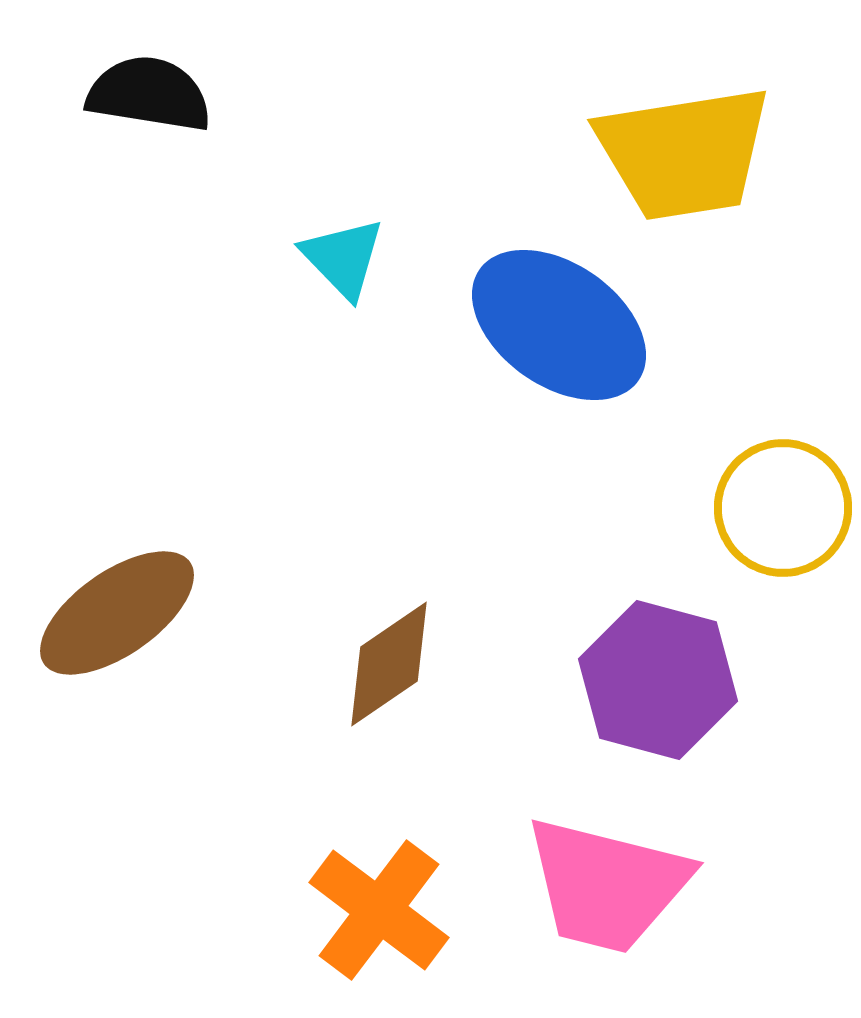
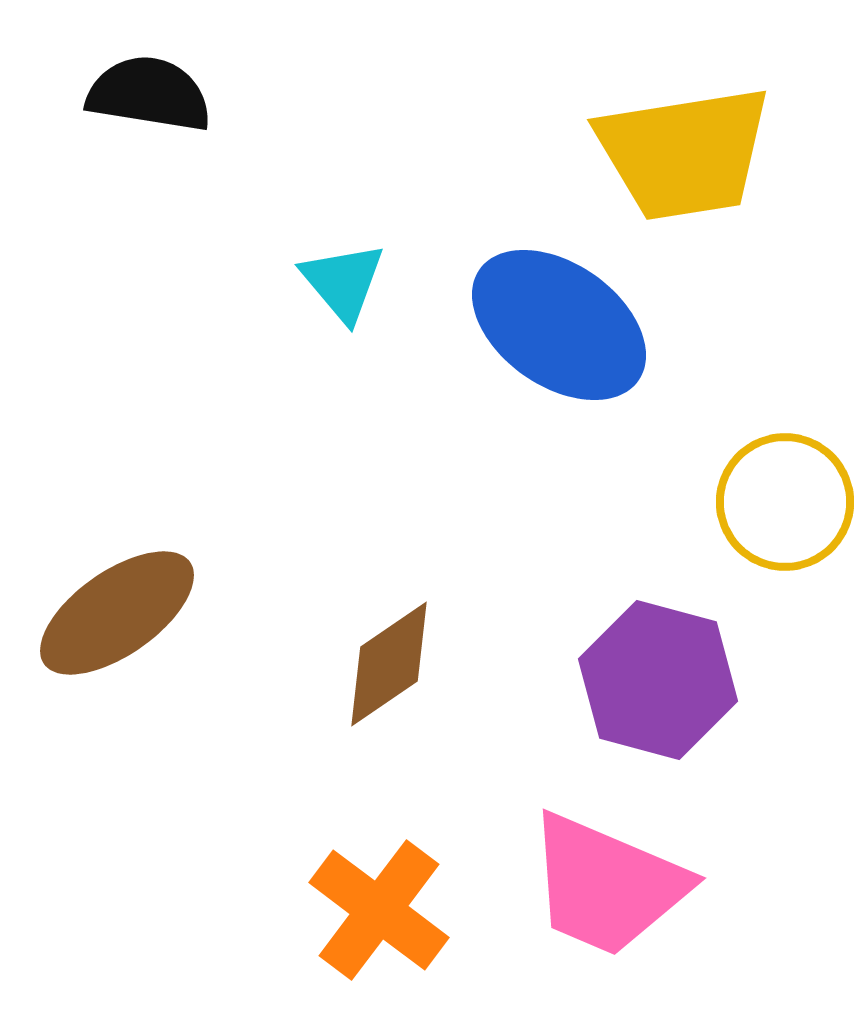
cyan triangle: moved 24 px down; rotated 4 degrees clockwise
yellow circle: moved 2 px right, 6 px up
pink trapezoid: rotated 9 degrees clockwise
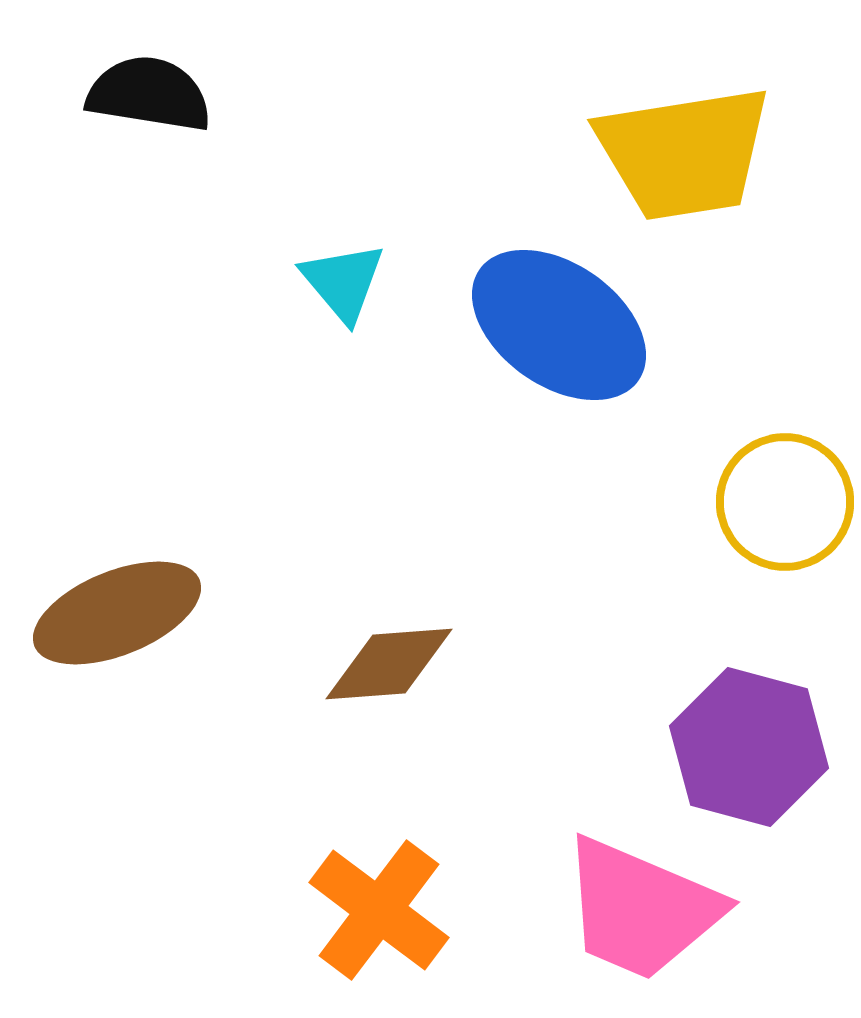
brown ellipse: rotated 13 degrees clockwise
brown diamond: rotated 30 degrees clockwise
purple hexagon: moved 91 px right, 67 px down
pink trapezoid: moved 34 px right, 24 px down
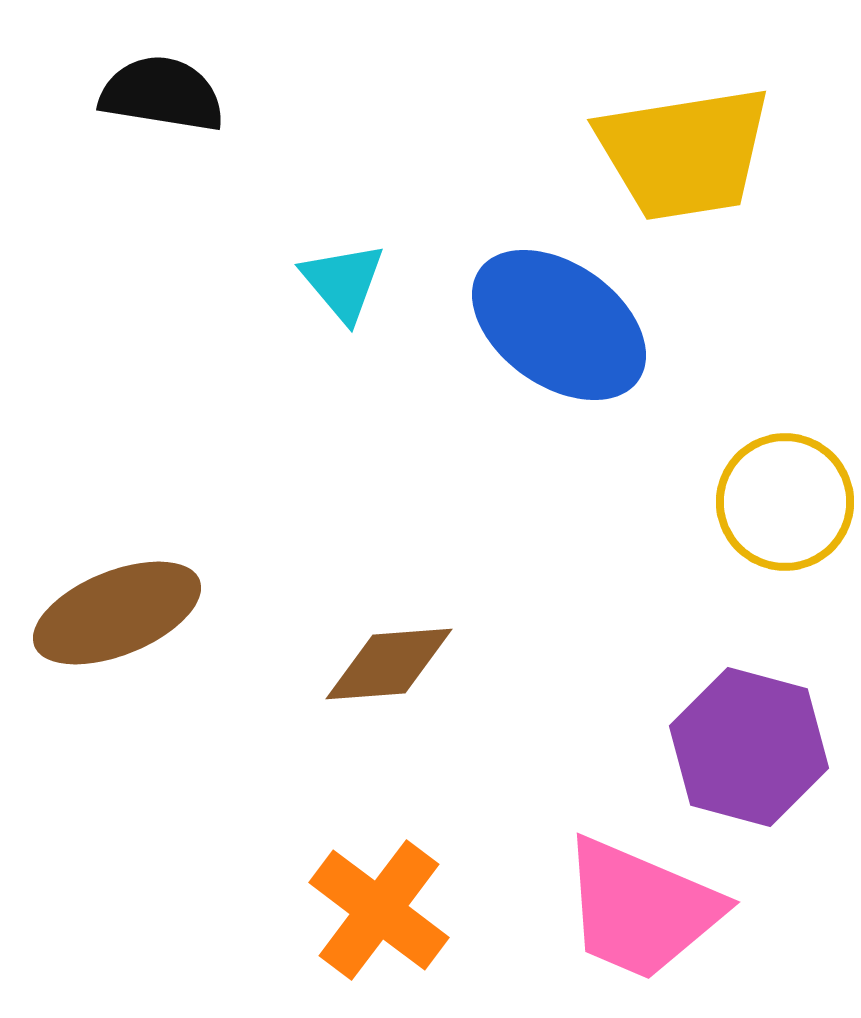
black semicircle: moved 13 px right
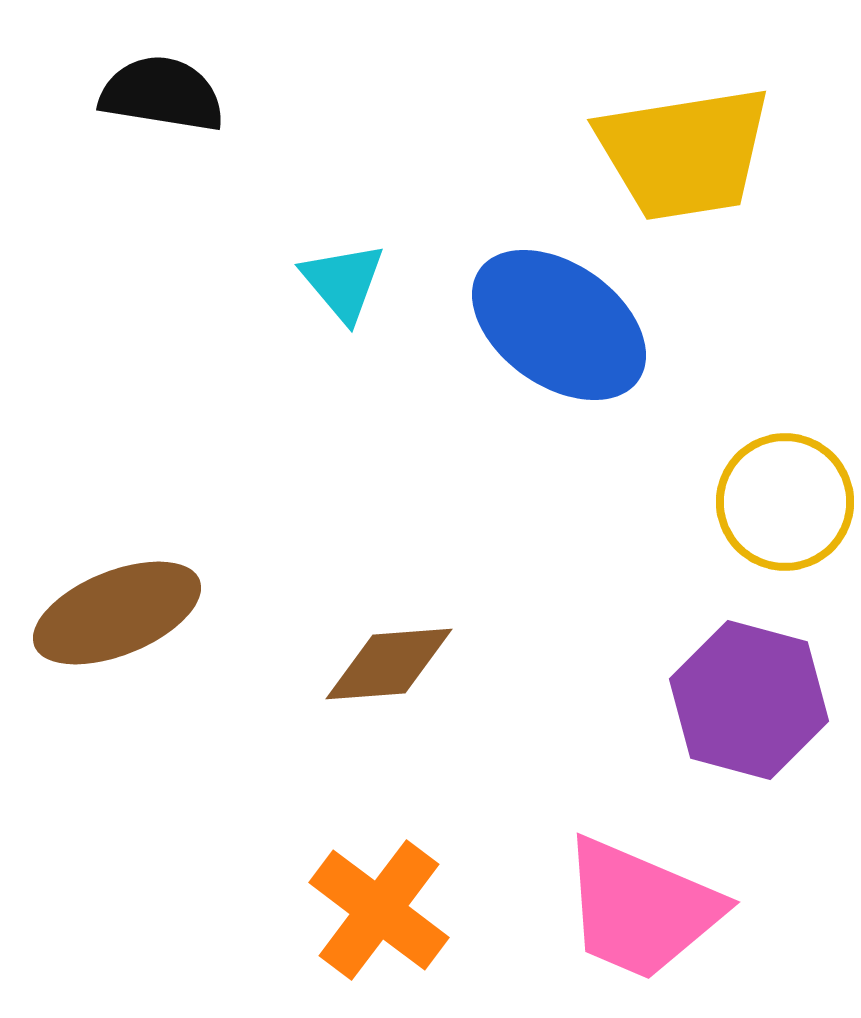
purple hexagon: moved 47 px up
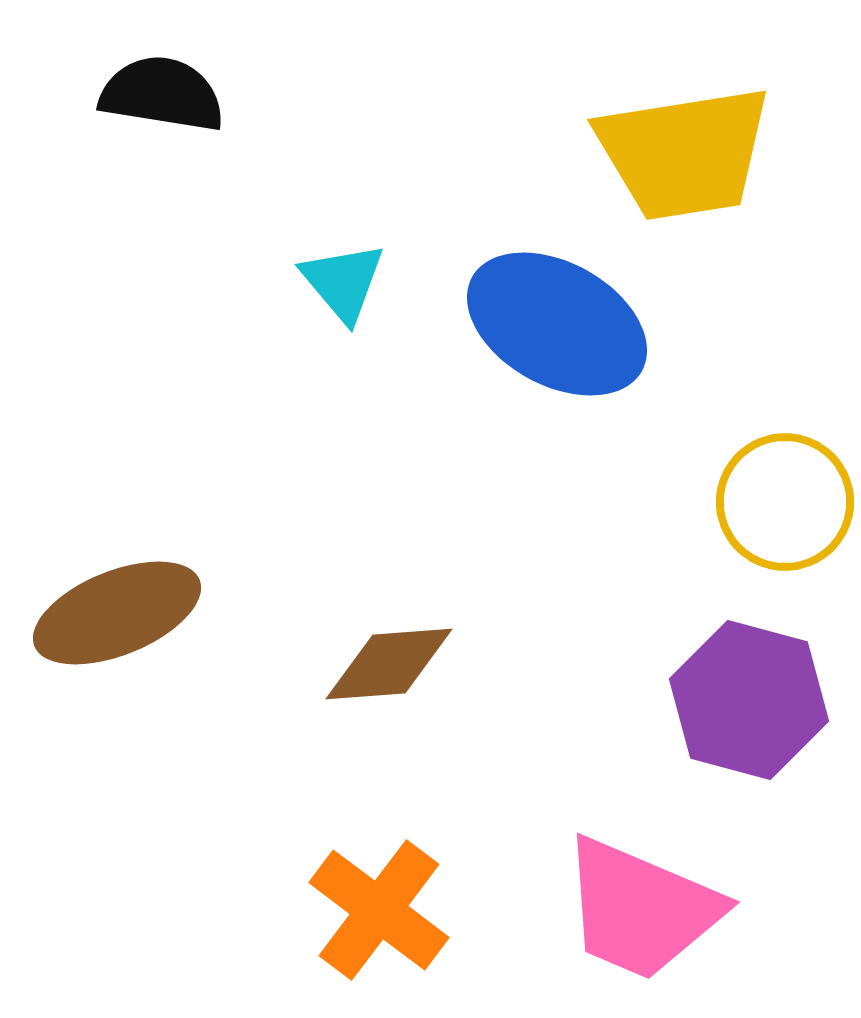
blue ellipse: moved 2 px left, 1 px up; rotated 6 degrees counterclockwise
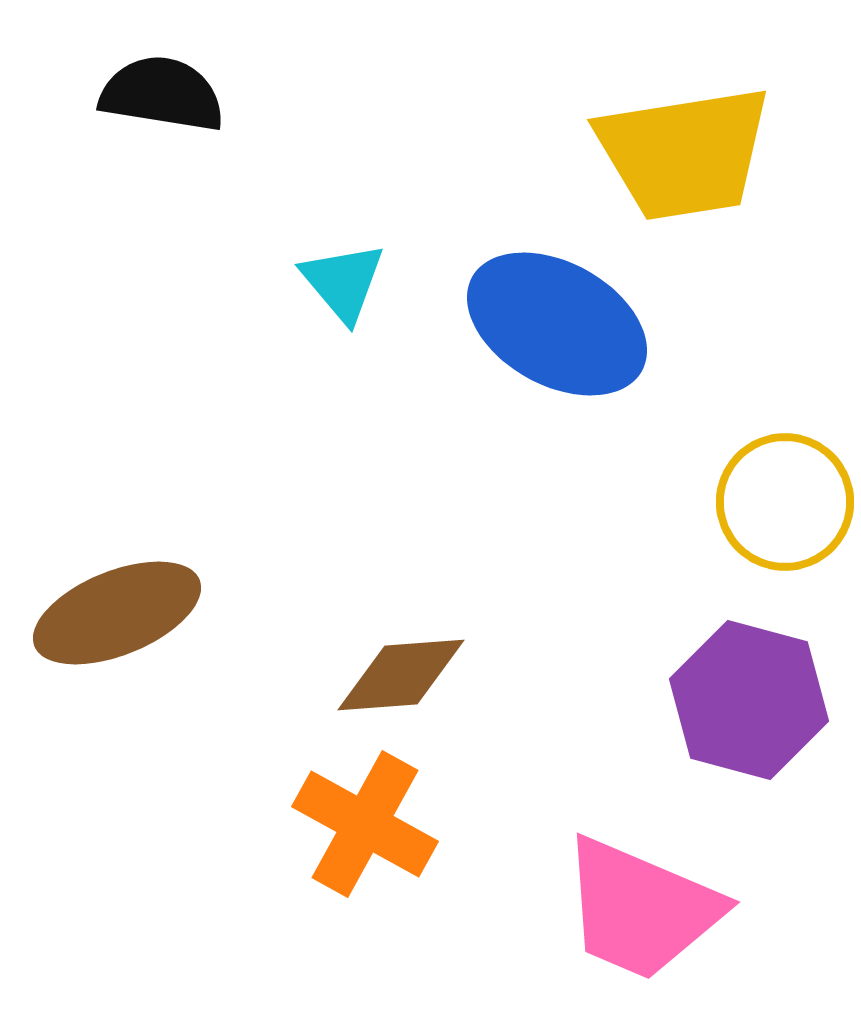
brown diamond: moved 12 px right, 11 px down
orange cross: moved 14 px left, 86 px up; rotated 8 degrees counterclockwise
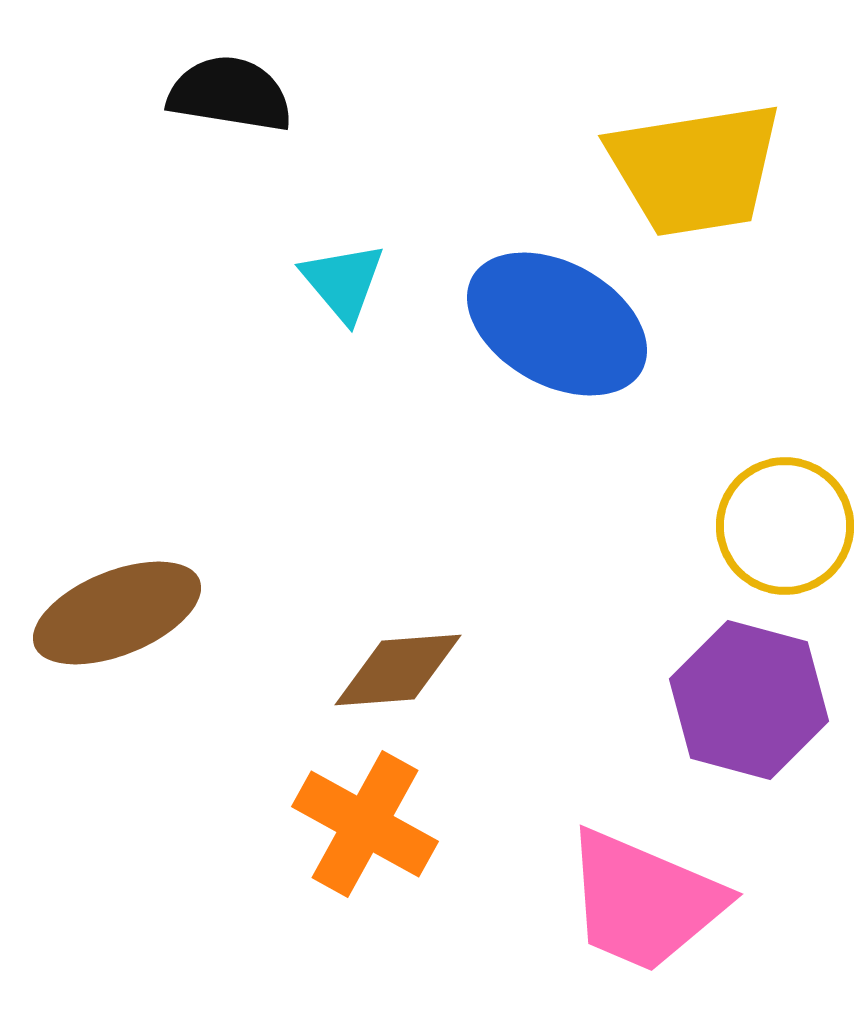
black semicircle: moved 68 px right
yellow trapezoid: moved 11 px right, 16 px down
yellow circle: moved 24 px down
brown diamond: moved 3 px left, 5 px up
pink trapezoid: moved 3 px right, 8 px up
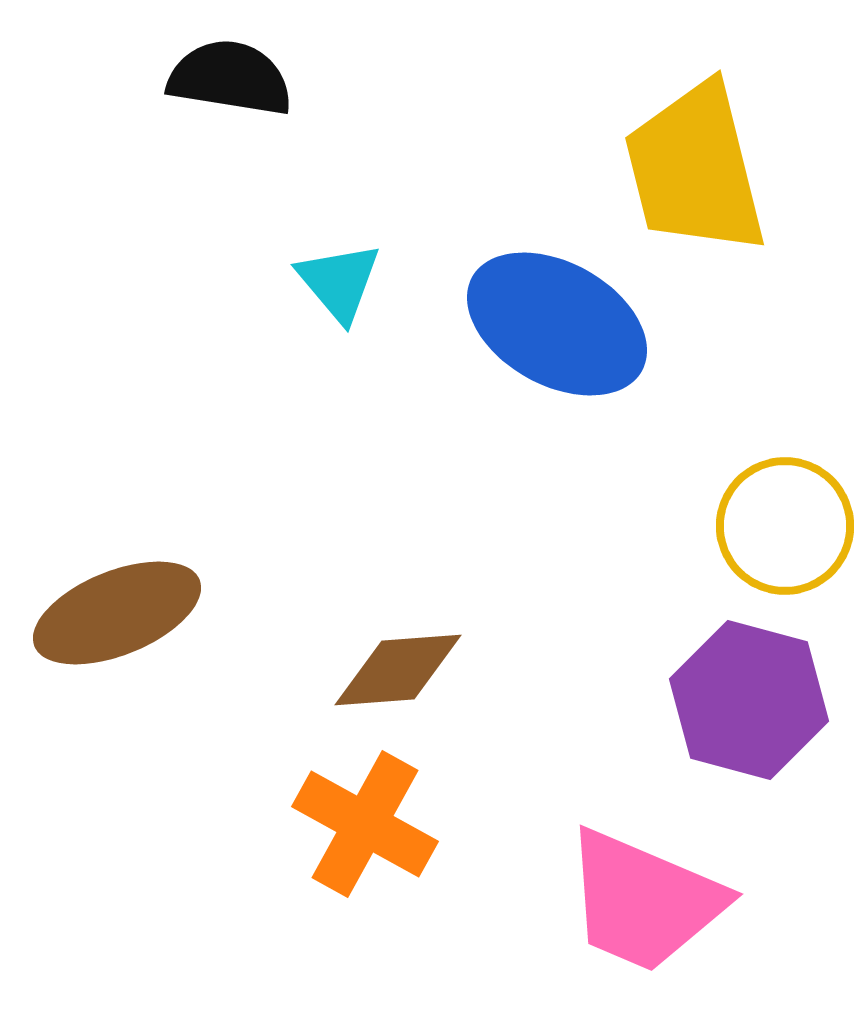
black semicircle: moved 16 px up
yellow trapezoid: rotated 85 degrees clockwise
cyan triangle: moved 4 px left
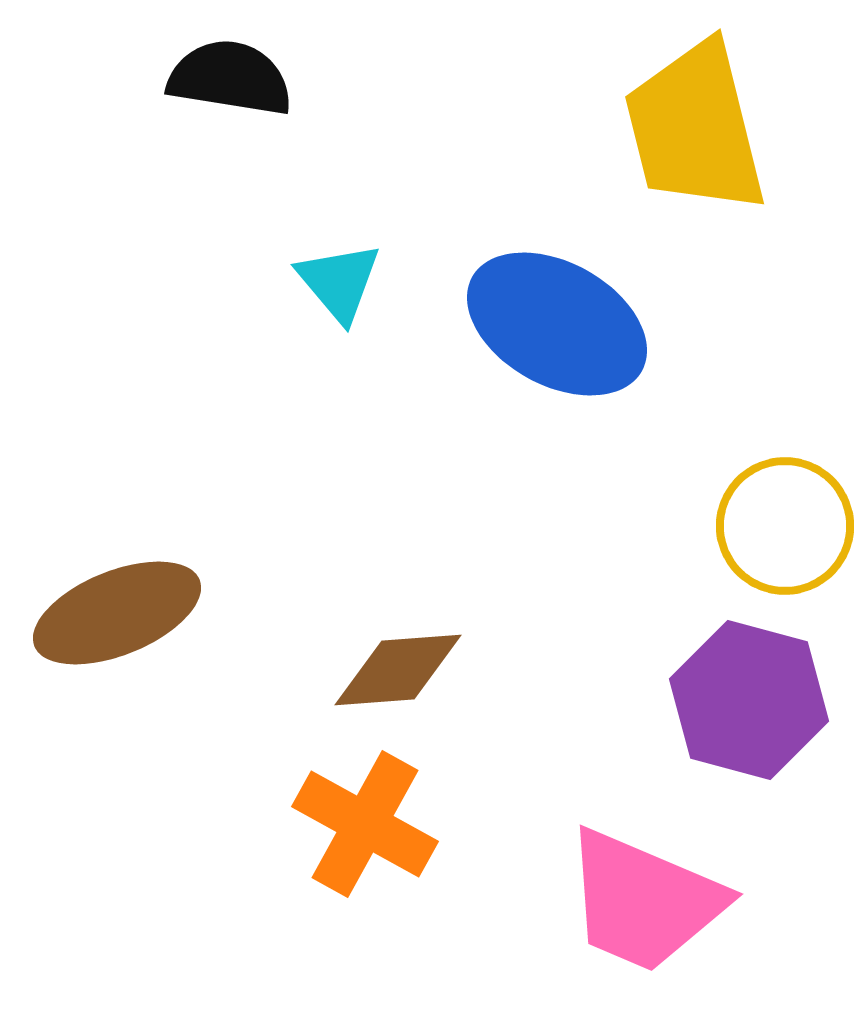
yellow trapezoid: moved 41 px up
